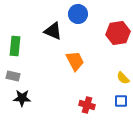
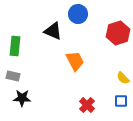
red hexagon: rotated 10 degrees counterclockwise
red cross: rotated 28 degrees clockwise
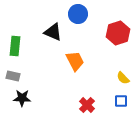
black triangle: moved 1 px down
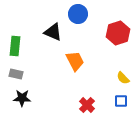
gray rectangle: moved 3 px right, 2 px up
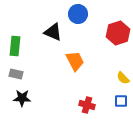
red cross: rotated 28 degrees counterclockwise
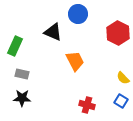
red hexagon: rotated 15 degrees counterclockwise
green rectangle: rotated 18 degrees clockwise
gray rectangle: moved 6 px right
blue square: rotated 32 degrees clockwise
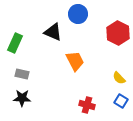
green rectangle: moved 3 px up
yellow semicircle: moved 4 px left
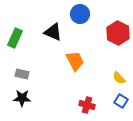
blue circle: moved 2 px right
green rectangle: moved 5 px up
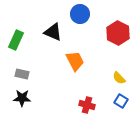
green rectangle: moved 1 px right, 2 px down
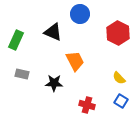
black star: moved 32 px right, 15 px up
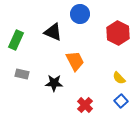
blue square: rotated 16 degrees clockwise
red cross: moved 2 px left; rotated 28 degrees clockwise
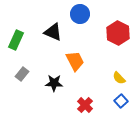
gray rectangle: rotated 64 degrees counterclockwise
